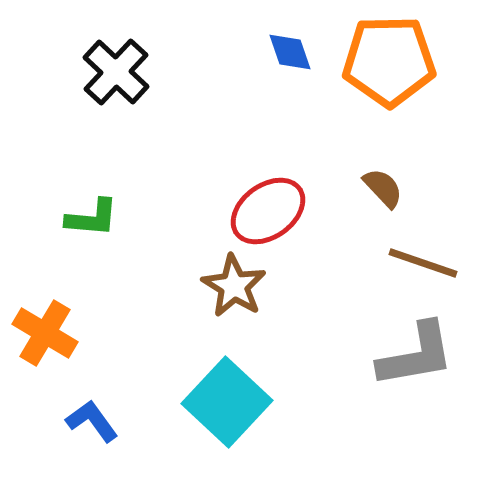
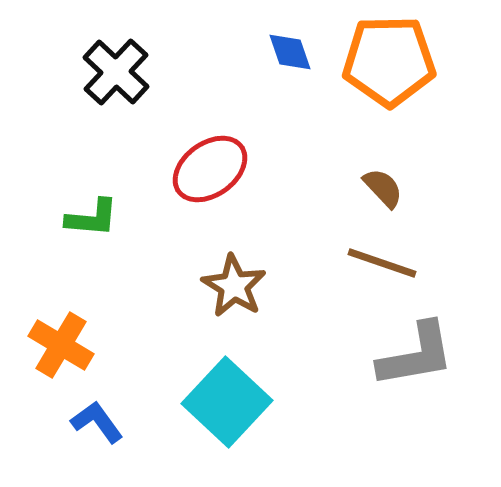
red ellipse: moved 58 px left, 42 px up
brown line: moved 41 px left
orange cross: moved 16 px right, 12 px down
blue L-shape: moved 5 px right, 1 px down
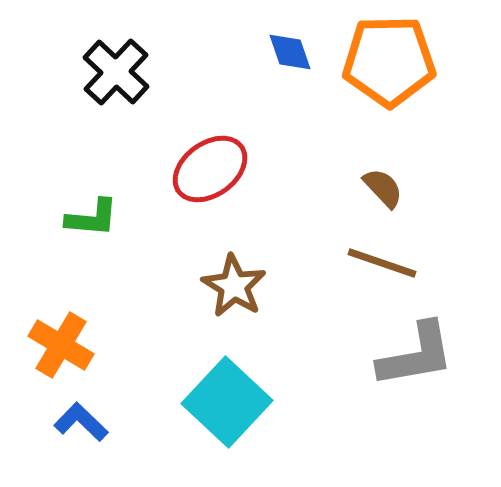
blue L-shape: moved 16 px left; rotated 10 degrees counterclockwise
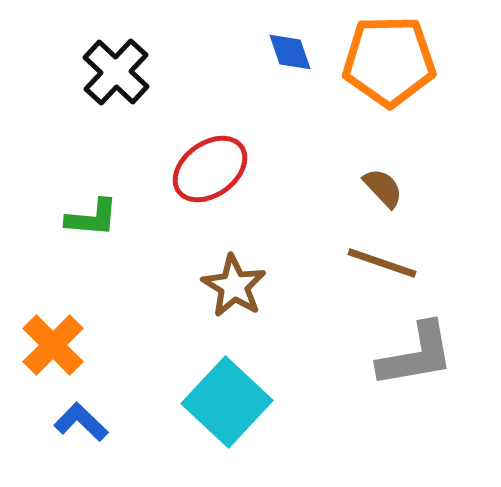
orange cross: moved 8 px left; rotated 14 degrees clockwise
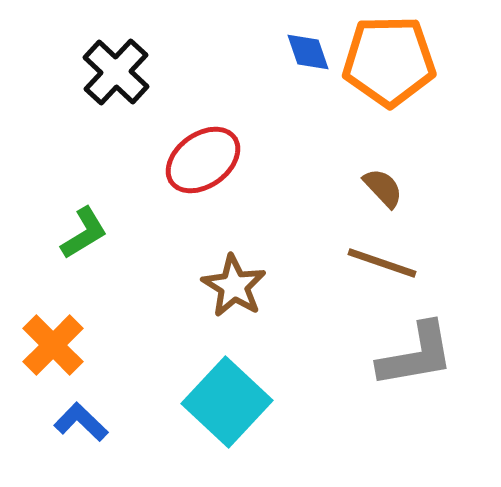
blue diamond: moved 18 px right
red ellipse: moved 7 px left, 9 px up
green L-shape: moved 8 px left, 15 px down; rotated 36 degrees counterclockwise
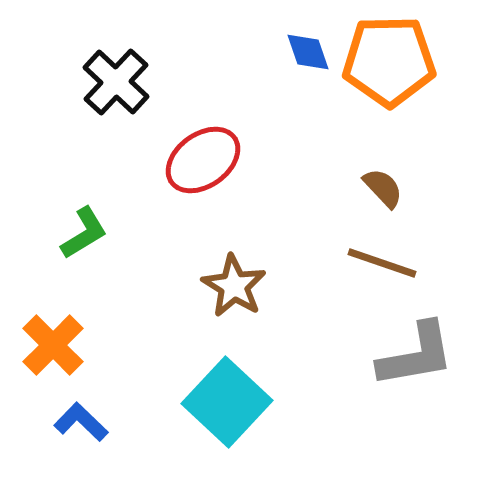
black cross: moved 10 px down
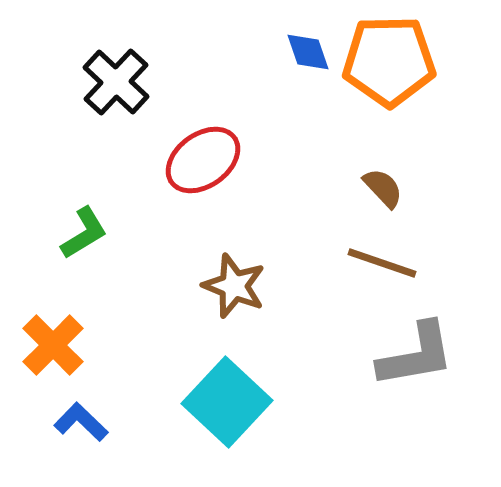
brown star: rotated 10 degrees counterclockwise
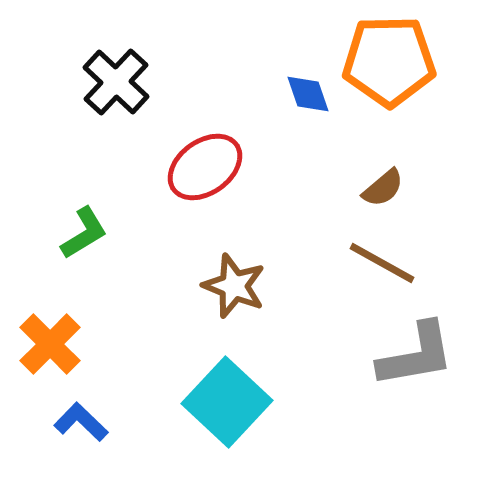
blue diamond: moved 42 px down
red ellipse: moved 2 px right, 7 px down
brown semicircle: rotated 93 degrees clockwise
brown line: rotated 10 degrees clockwise
orange cross: moved 3 px left, 1 px up
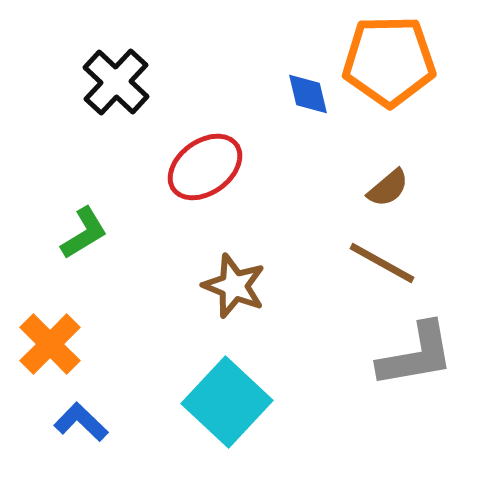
blue diamond: rotated 6 degrees clockwise
brown semicircle: moved 5 px right
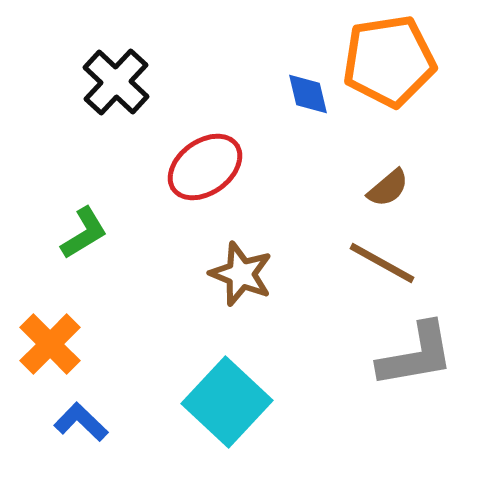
orange pentagon: rotated 8 degrees counterclockwise
brown star: moved 7 px right, 12 px up
